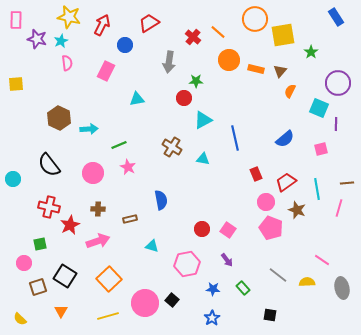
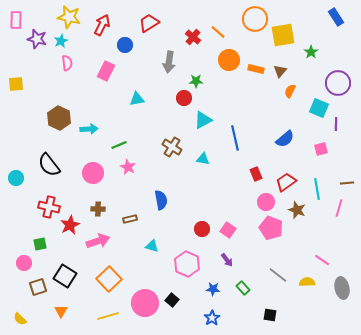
cyan circle at (13, 179): moved 3 px right, 1 px up
pink hexagon at (187, 264): rotated 25 degrees counterclockwise
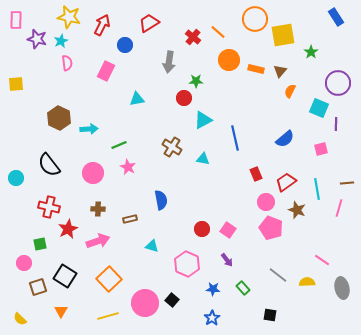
red star at (70, 225): moved 2 px left, 4 px down
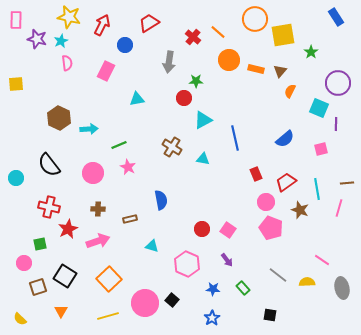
brown star at (297, 210): moved 3 px right
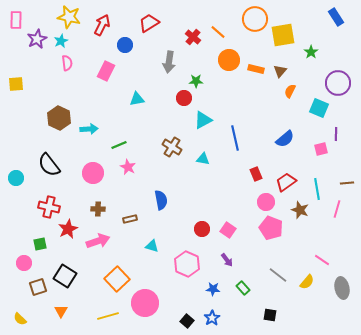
purple star at (37, 39): rotated 30 degrees clockwise
purple line at (336, 124): moved 10 px down
pink line at (339, 208): moved 2 px left, 1 px down
orange square at (109, 279): moved 8 px right
yellow semicircle at (307, 282): rotated 133 degrees clockwise
black square at (172, 300): moved 15 px right, 21 px down
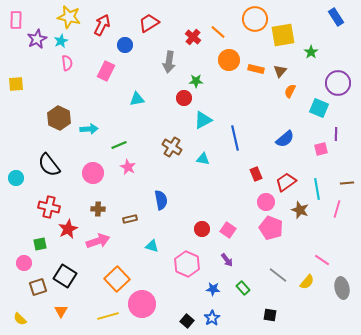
pink circle at (145, 303): moved 3 px left, 1 px down
